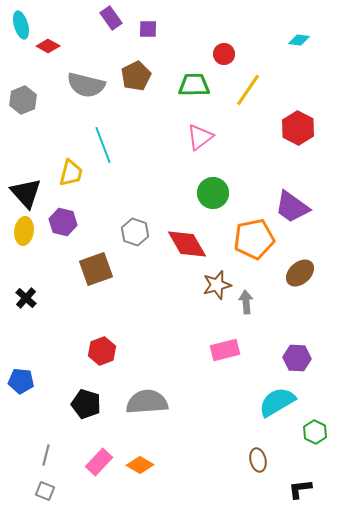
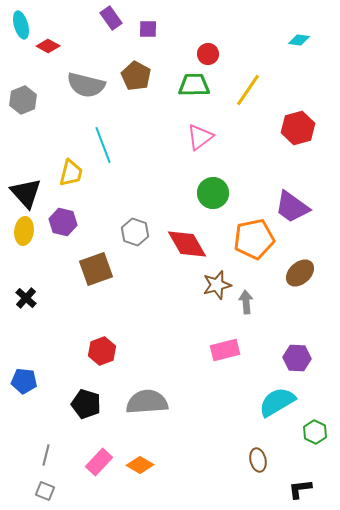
red circle at (224, 54): moved 16 px left
brown pentagon at (136, 76): rotated 16 degrees counterclockwise
red hexagon at (298, 128): rotated 16 degrees clockwise
blue pentagon at (21, 381): moved 3 px right
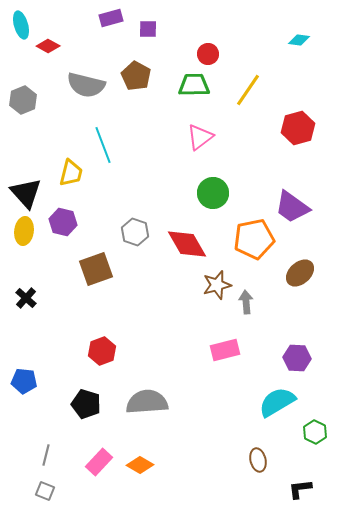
purple rectangle at (111, 18): rotated 70 degrees counterclockwise
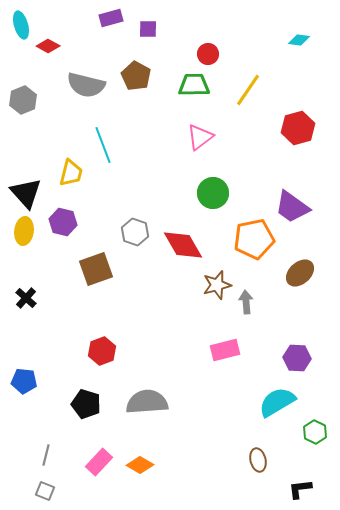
red diamond at (187, 244): moved 4 px left, 1 px down
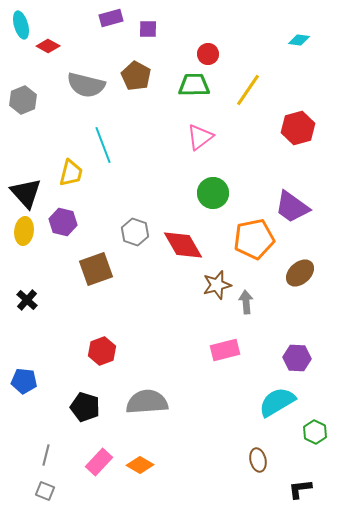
black cross at (26, 298): moved 1 px right, 2 px down
black pentagon at (86, 404): moved 1 px left, 3 px down
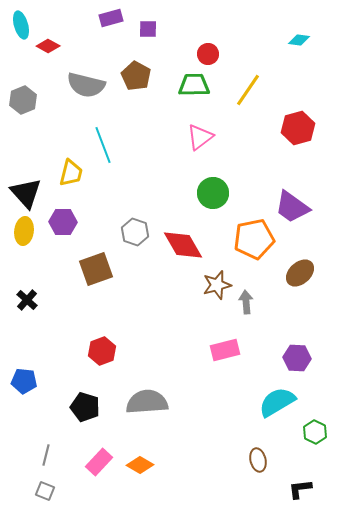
purple hexagon at (63, 222): rotated 12 degrees counterclockwise
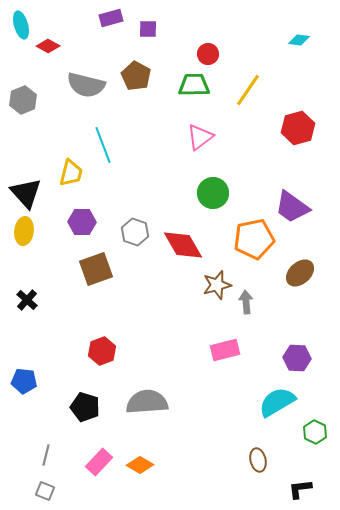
purple hexagon at (63, 222): moved 19 px right
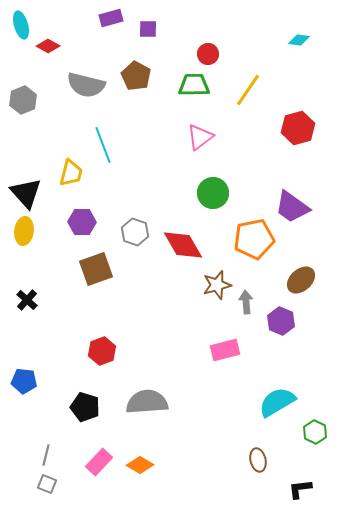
brown ellipse at (300, 273): moved 1 px right, 7 px down
purple hexagon at (297, 358): moved 16 px left, 37 px up; rotated 20 degrees clockwise
gray square at (45, 491): moved 2 px right, 7 px up
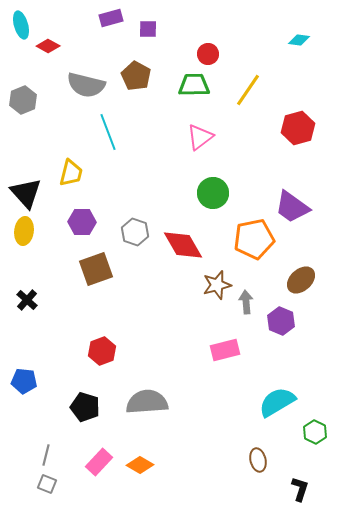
cyan line at (103, 145): moved 5 px right, 13 px up
black L-shape at (300, 489): rotated 115 degrees clockwise
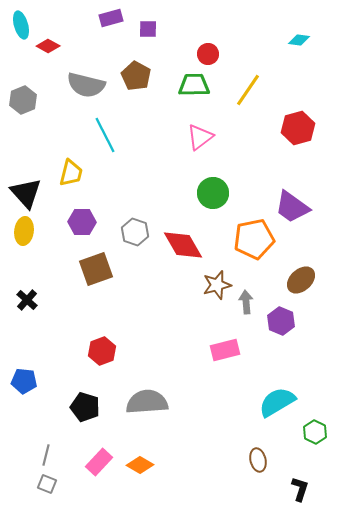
cyan line at (108, 132): moved 3 px left, 3 px down; rotated 6 degrees counterclockwise
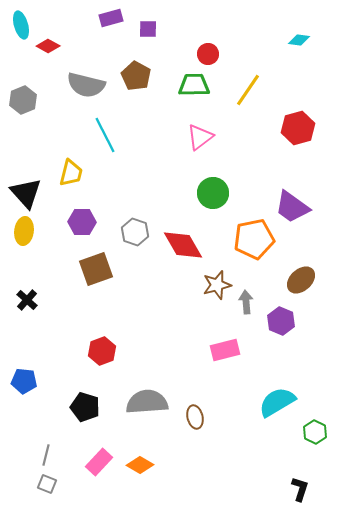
brown ellipse at (258, 460): moved 63 px left, 43 px up
